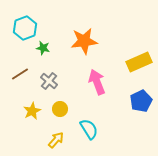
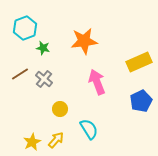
gray cross: moved 5 px left, 2 px up
yellow star: moved 31 px down
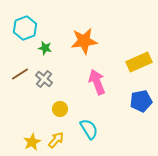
green star: moved 2 px right
blue pentagon: rotated 15 degrees clockwise
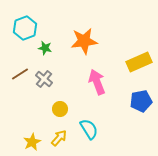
yellow arrow: moved 3 px right, 2 px up
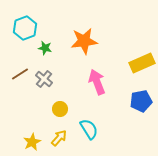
yellow rectangle: moved 3 px right, 1 px down
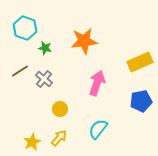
cyan hexagon: rotated 20 degrees counterclockwise
yellow rectangle: moved 2 px left, 1 px up
brown line: moved 3 px up
pink arrow: moved 1 px down; rotated 40 degrees clockwise
cyan semicircle: moved 9 px right; rotated 110 degrees counterclockwise
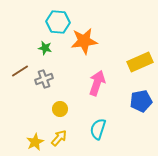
cyan hexagon: moved 33 px right, 6 px up; rotated 15 degrees counterclockwise
gray cross: rotated 30 degrees clockwise
cyan semicircle: rotated 20 degrees counterclockwise
yellow star: moved 3 px right
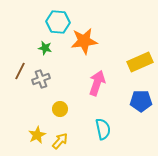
brown line: rotated 30 degrees counterclockwise
gray cross: moved 3 px left
blue pentagon: rotated 10 degrees clockwise
cyan semicircle: moved 5 px right; rotated 150 degrees clockwise
yellow arrow: moved 1 px right, 3 px down
yellow star: moved 2 px right, 7 px up
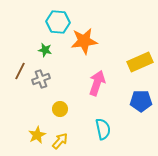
green star: moved 2 px down
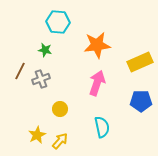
orange star: moved 13 px right, 4 px down
cyan semicircle: moved 1 px left, 2 px up
